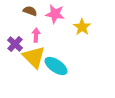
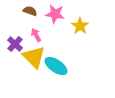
yellow star: moved 2 px left, 1 px up
pink arrow: rotated 32 degrees counterclockwise
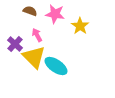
pink arrow: moved 1 px right
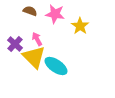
pink arrow: moved 4 px down
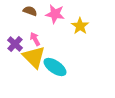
pink arrow: moved 2 px left
cyan ellipse: moved 1 px left, 1 px down
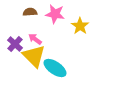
brown semicircle: moved 1 px down; rotated 24 degrees counterclockwise
pink arrow: rotated 24 degrees counterclockwise
yellow triangle: moved 1 px up
cyan ellipse: moved 1 px down
